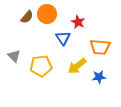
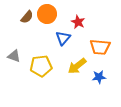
blue triangle: rotated 14 degrees clockwise
gray triangle: rotated 24 degrees counterclockwise
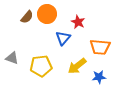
gray triangle: moved 2 px left, 2 px down
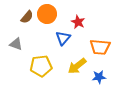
gray triangle: moved 4 px right, 14 px up
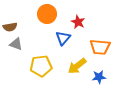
brown semicircle: moved 17 px left, 10 px down; rotated 40 degrees clockwise
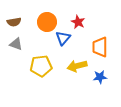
orange circle: moved 8 px down
brown semicircle: moved 4 px right, 5 px up
orange trapezoid: rotated 85 degrees clockwise
yellow arrow: rotated 24 degrees clockwise
blue star: moved 1 px right
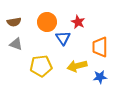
blue triangle: rotated 14 degrees counterclockwise
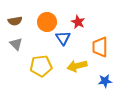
brown semicircle: moved 1 px right, 1 px up
gray triangle: rotated 24 degrees clockwise
blue star: moved 5 px right, 4 px down
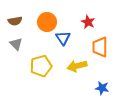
red star: moved 10 px right
yellow pentagon: rotated 10 degrees counterclockwise
blue star: moved 3 px left, 7 px down; rotated 16 degrees clockwise
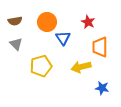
yellow arrow: moved 4 px right, 1 px down
